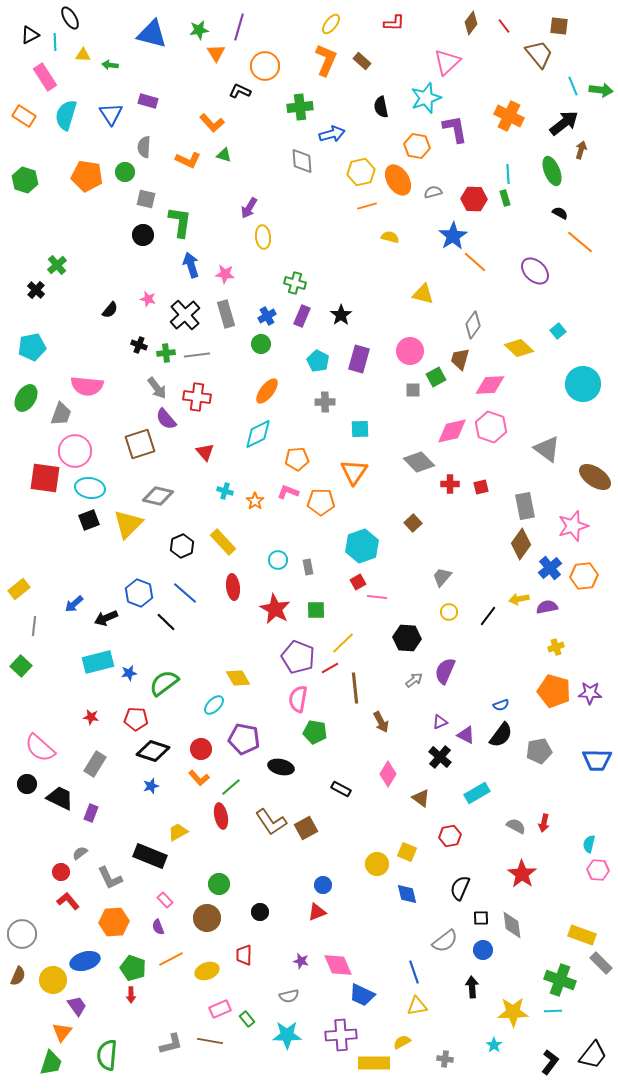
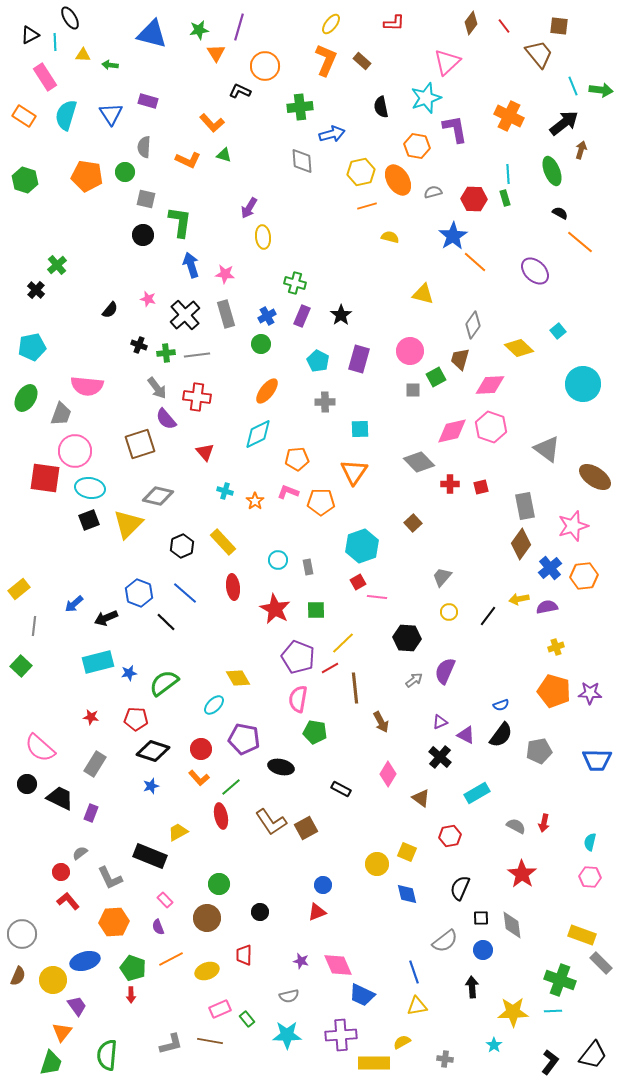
cyan semicircle at (589, 844): moved 1 px right, 2 px up
pink hexagon at (598, 870): moved 8 px left, 7 px down
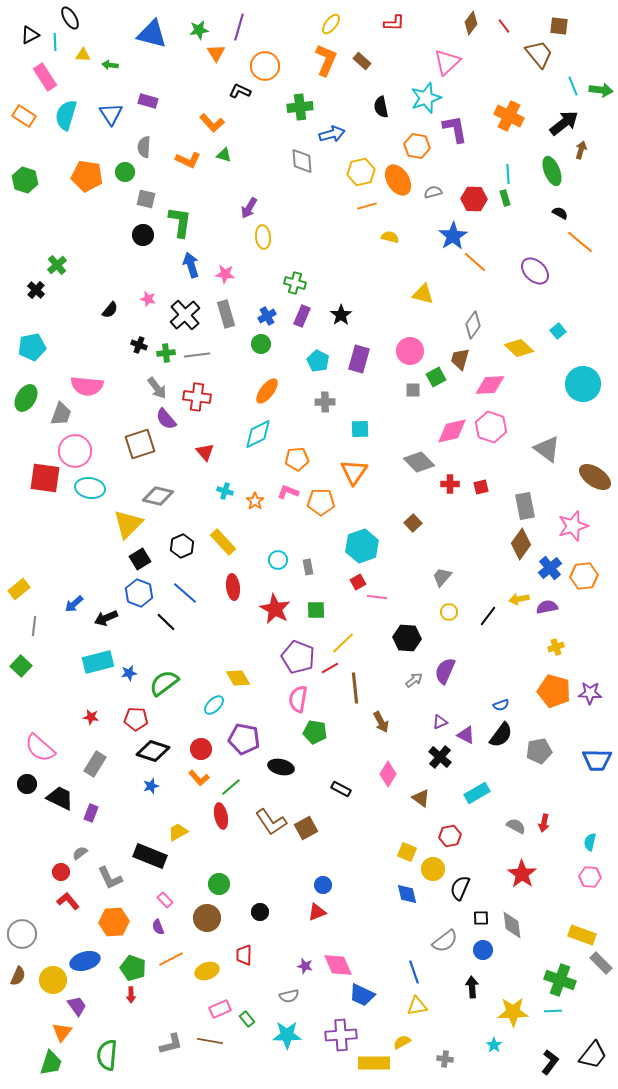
black square at (89, 520): moved 51 px right, 39 px down; rotated 10 degrees counterclockwise
yellow circle at (377, 864): moved 56 px right, 5 px down
purple star at (301, 961): moved 4 px right, 5 px down
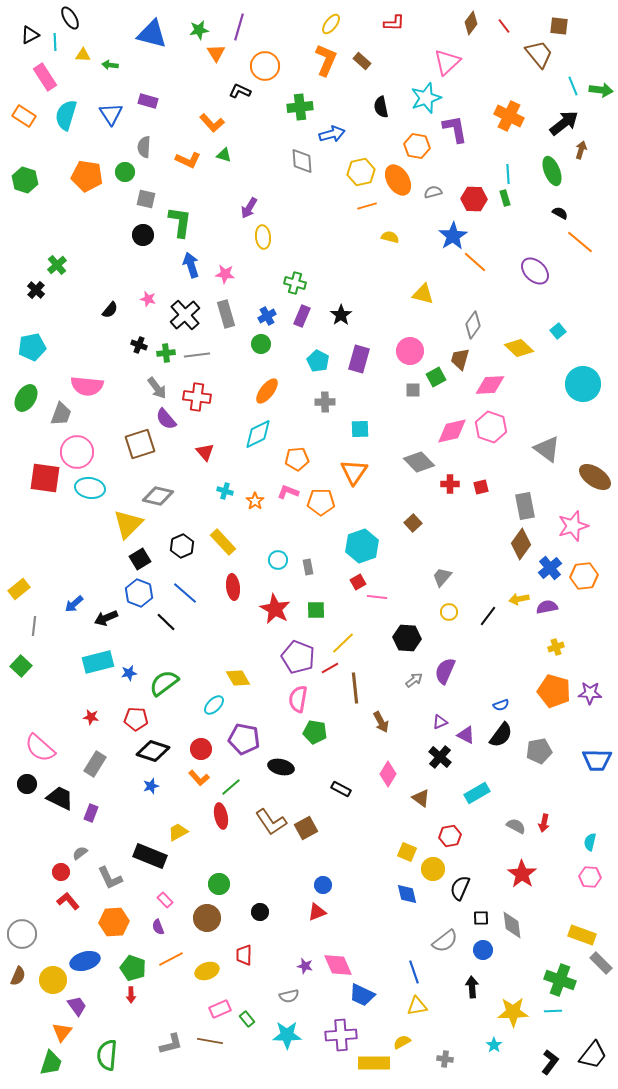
pink circle at (75, 451): moved 2 px right, 1 px down
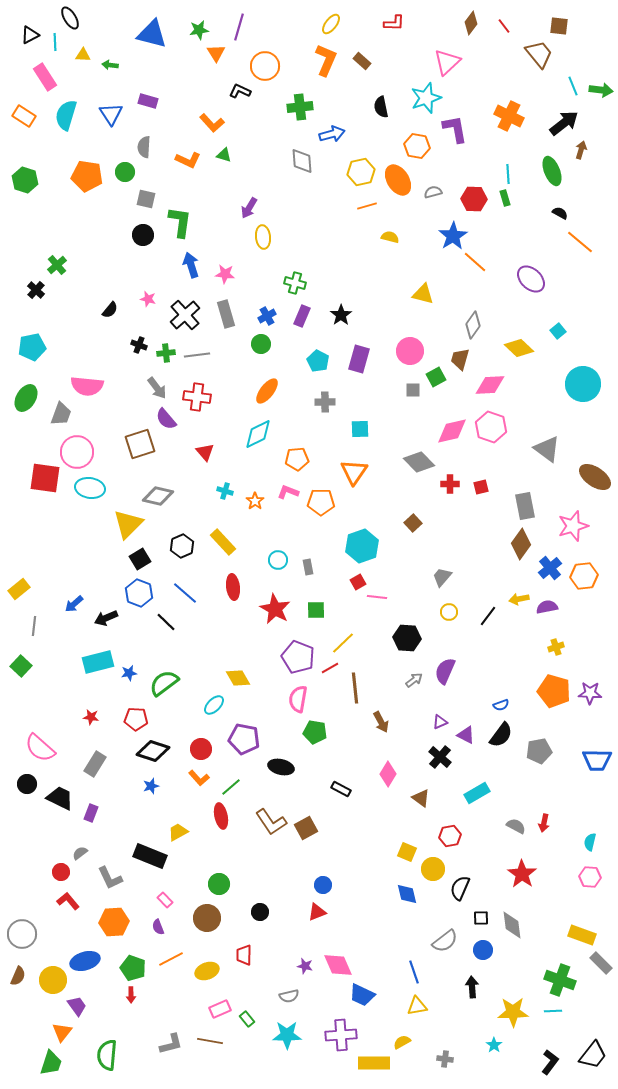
purple ellipse at (535, 271): moved 4 px left, 8 px down
